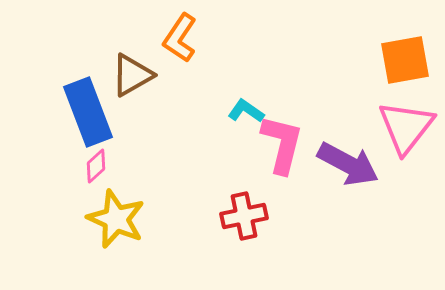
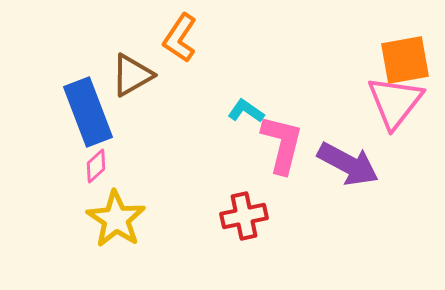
pink triangle: moved 11 px left, 25 px up
yellow star: rotated 10 degrees clockwise
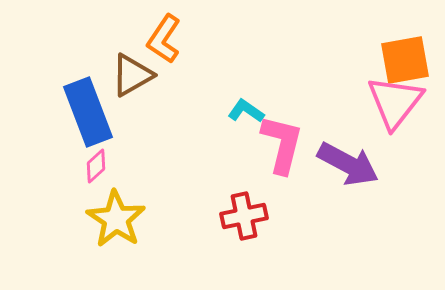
orange L-shape: moved 16 px left, 1 px down
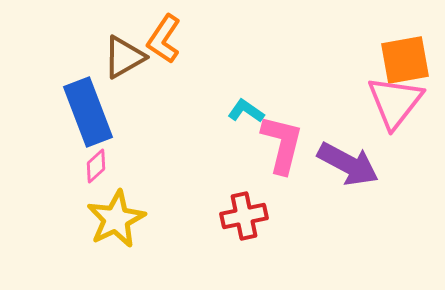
brown triangle: moved 8 px left, 18 px up
yellow star: rotated 12 degrees clockwise
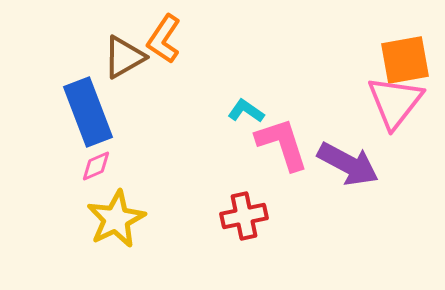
pink L-shape: rotated 32 degrees counterclockwise
pink diamond: rotated 20 degrees clockwise
